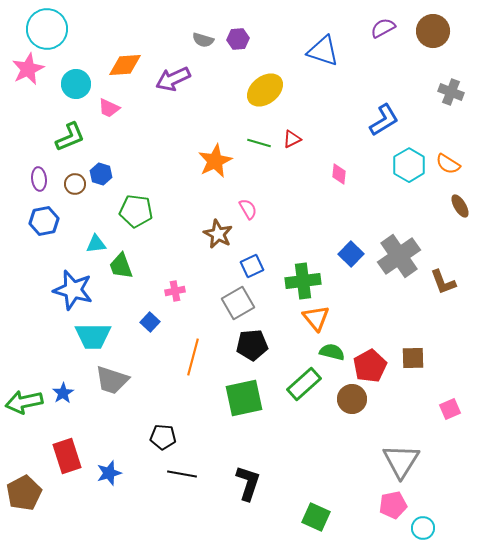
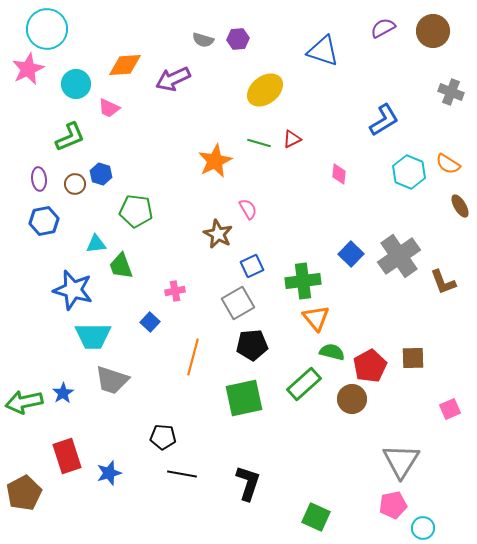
cyan hexagon at (409, 165): moved 7 px down; rotated 8 degrees counterclockwise
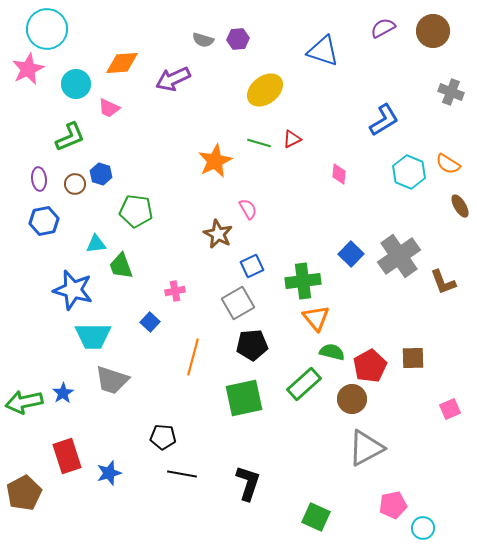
orange diamond at (125, 65): moved 3 px left, 2 px up
gray triangle at (401, 461): moved 35 px left, 13 px up; rotated 30 degrees clockwise
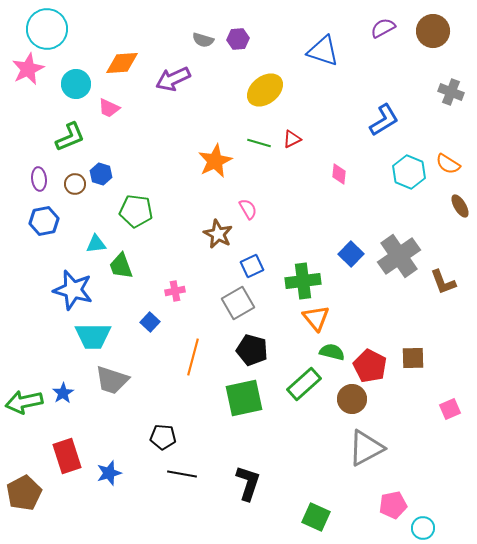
black pentagon at (252, 345): moved 5 px down; rotated 20 degrees clockwise
red pentagon at (370, 366): rotated 16 degrees counterclockwise
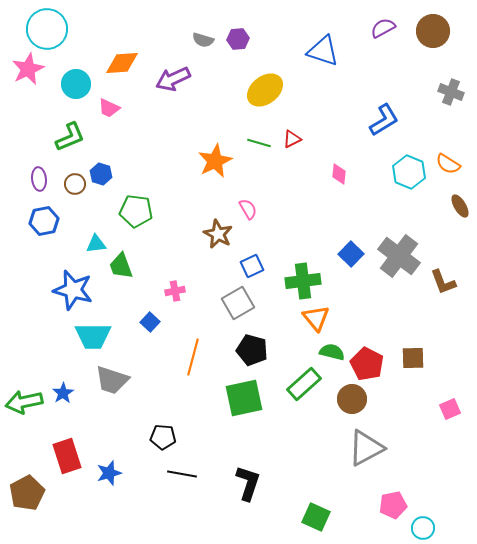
gray cross at (399, 256): rotated 18 degrees counterclockwise
red pentagon at (370, 366): moved 3 px left, 2 px up
brown pentagon at (24, 493): moved 3 px right
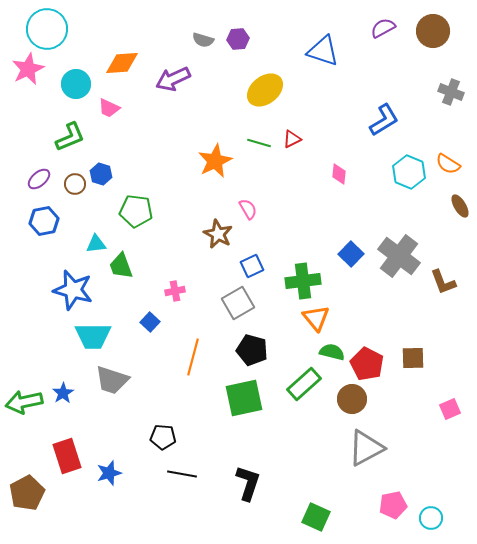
purple ellipse at (39, 179): rotated 55 degrees clockwise
cyan circle at (423, 528): moved 8 px right, 10 px up
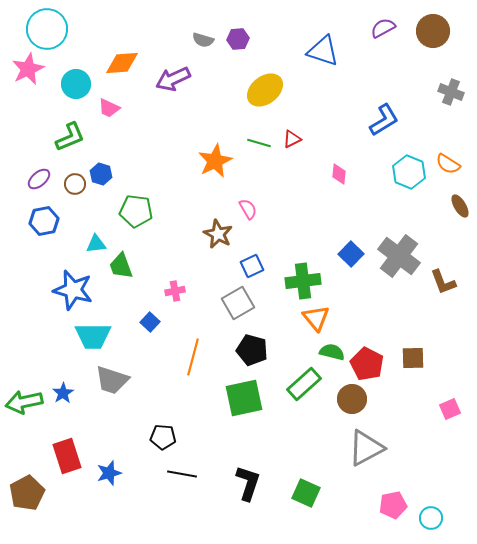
green square at (316, 517): moved 10 px left, 24 px up
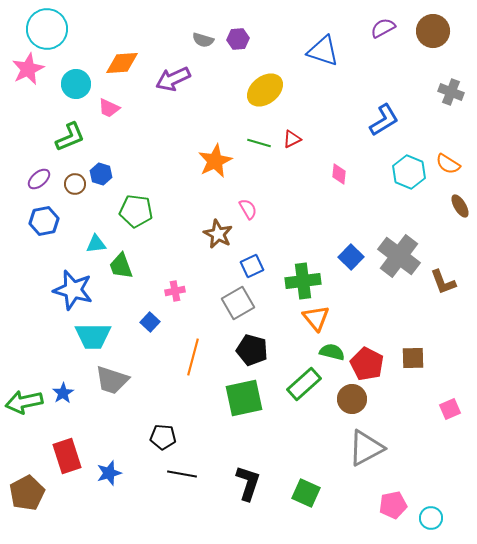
blue square at (351, 254): moved 3 px down
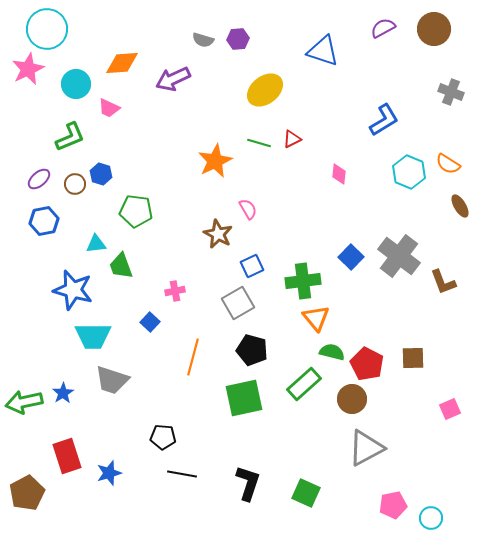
brown circle at (433, 31): moved 1 px right, 2 px up
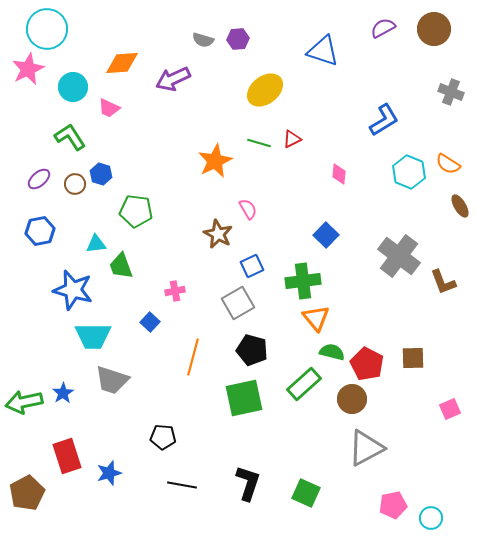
cyan circle at (76, 84): moved 3 px left, 3 px down
green L-shape at (70, 137): rotated 100 degrees counterclockwise
blue hexagon at (44, 221): moved 4 px left, 10 px down
blue square at (351, 257): moved 25 px left, 22 px up
black line at (182, 474): moved 11 px down
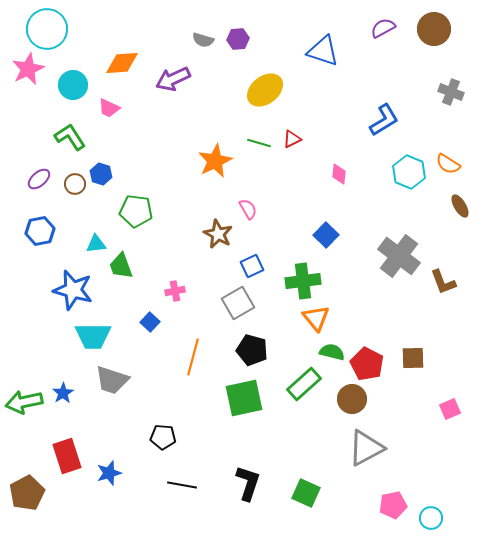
cyan circle at (73, 87): moved 2 px up
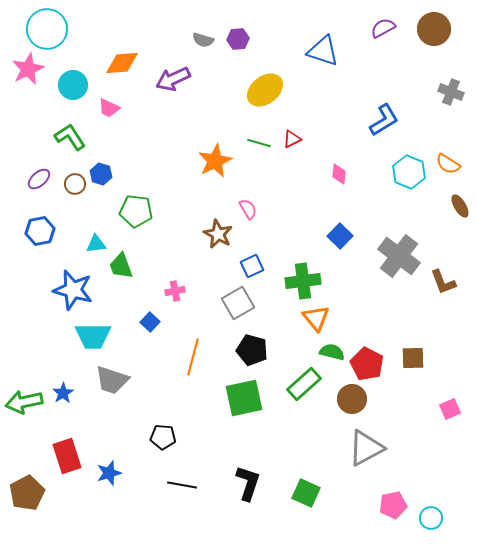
blue square at (326, 235): moved 14 px right, 1 px down
